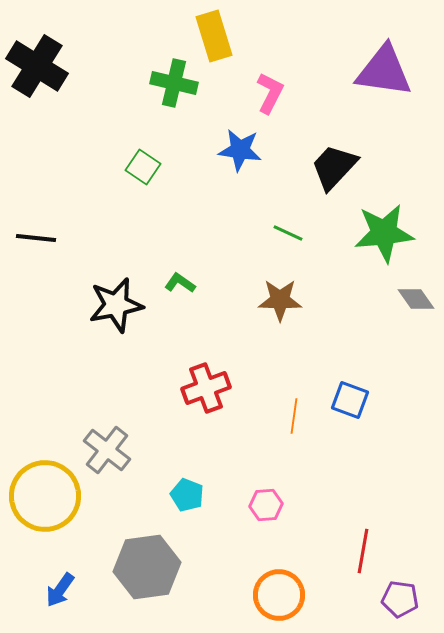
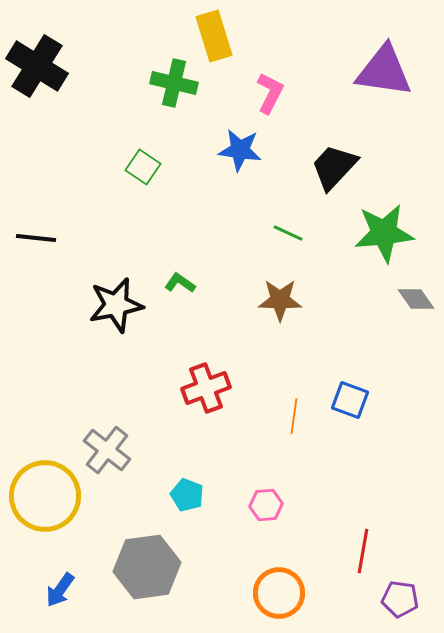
orange circle: moved 2 px up
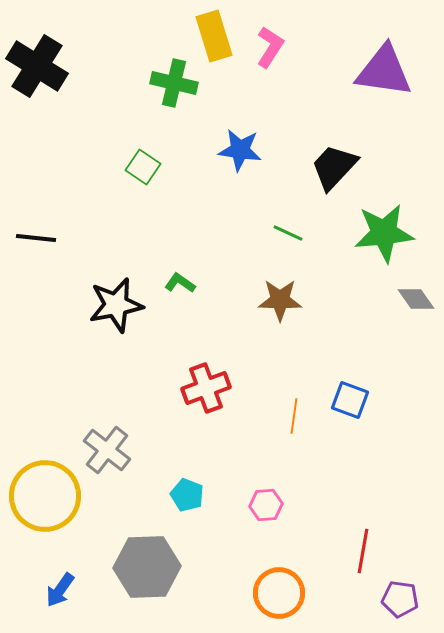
pink L-shape: moved 46 px up; rotated 6 degrees clockwise
gray hexagon: rotated 6 degrees clockwise
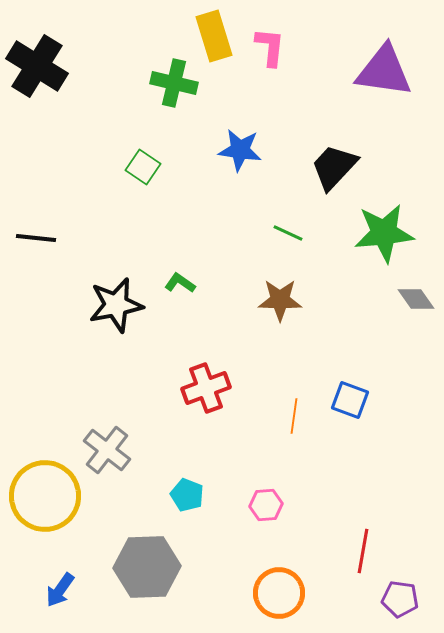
pink L-shape: rotated 27 degrees counterclockwise
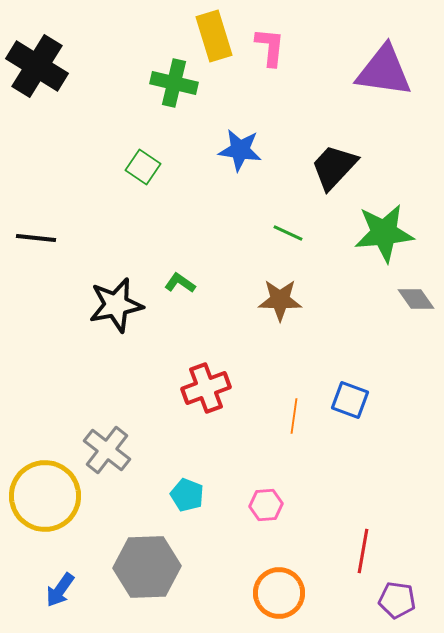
purple pentagon: moved 3 px left, 1 px down
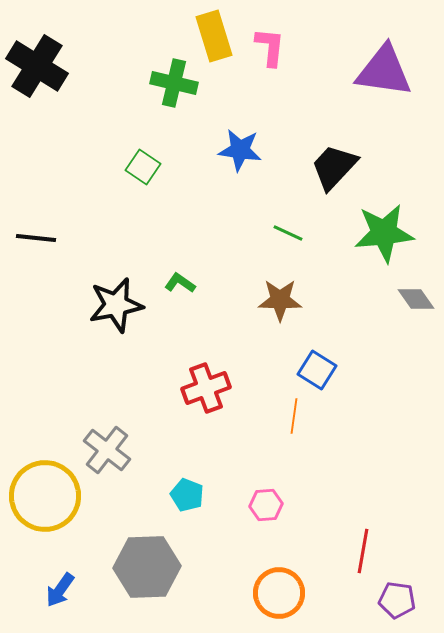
blue square: moved 33 px left, 30 px up; rotated 12 degrees clockwise
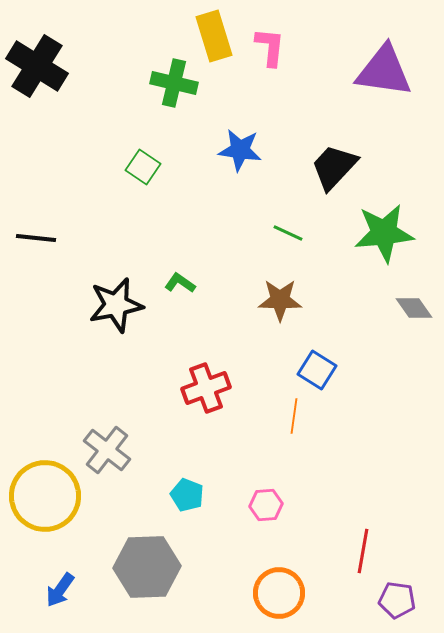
gray diamond: moved 2 px left, 9 px down
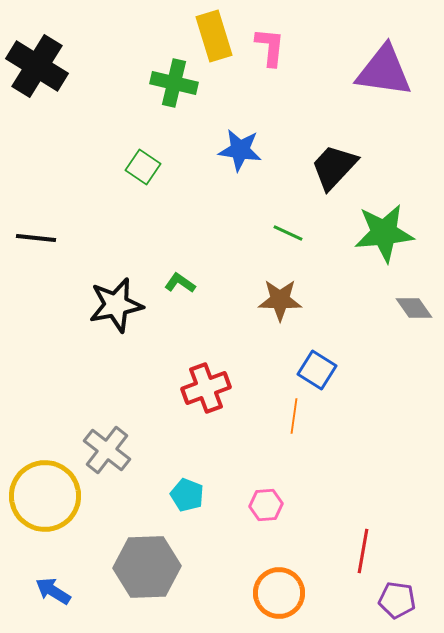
blue arrow: moved 7 px left, 1 px down; rotated 87 degrees clockwise
